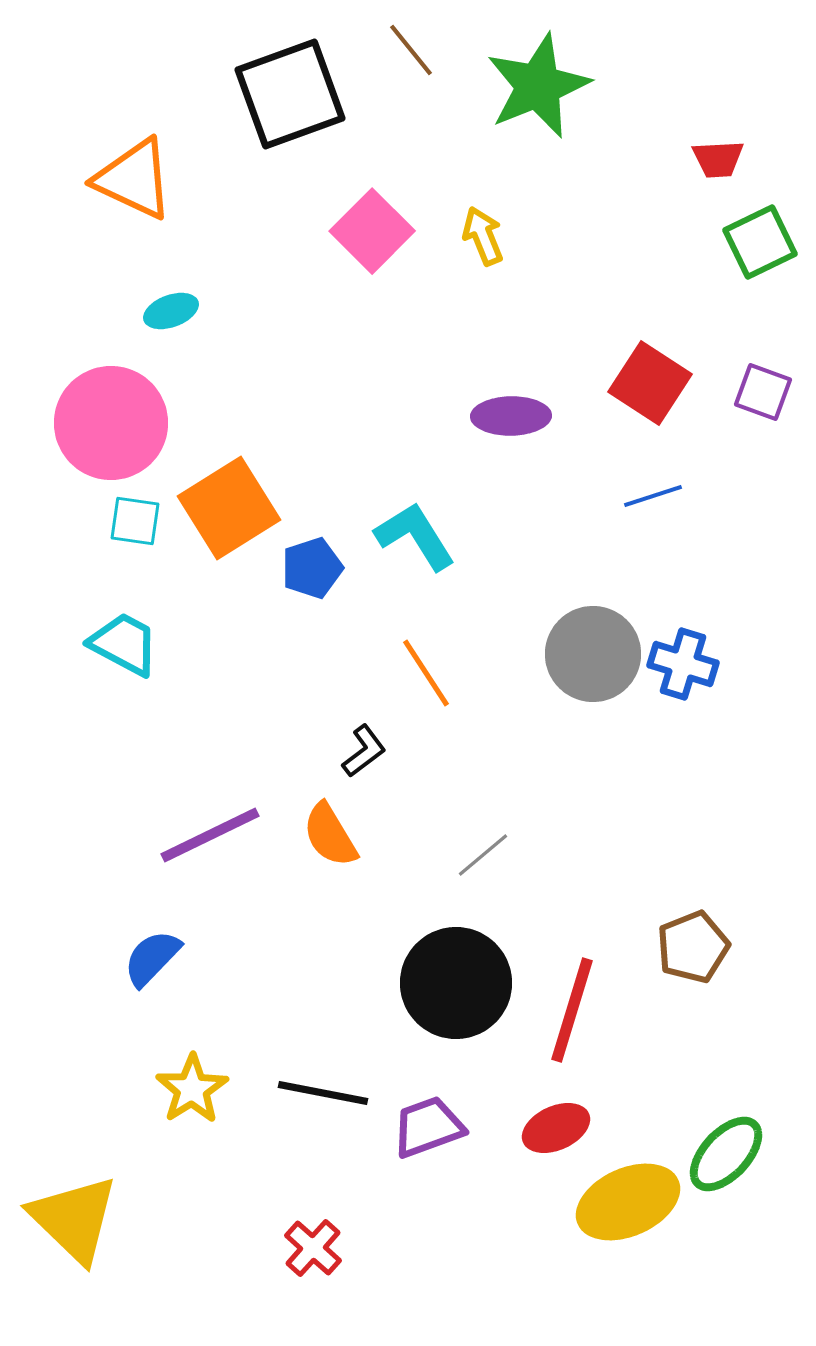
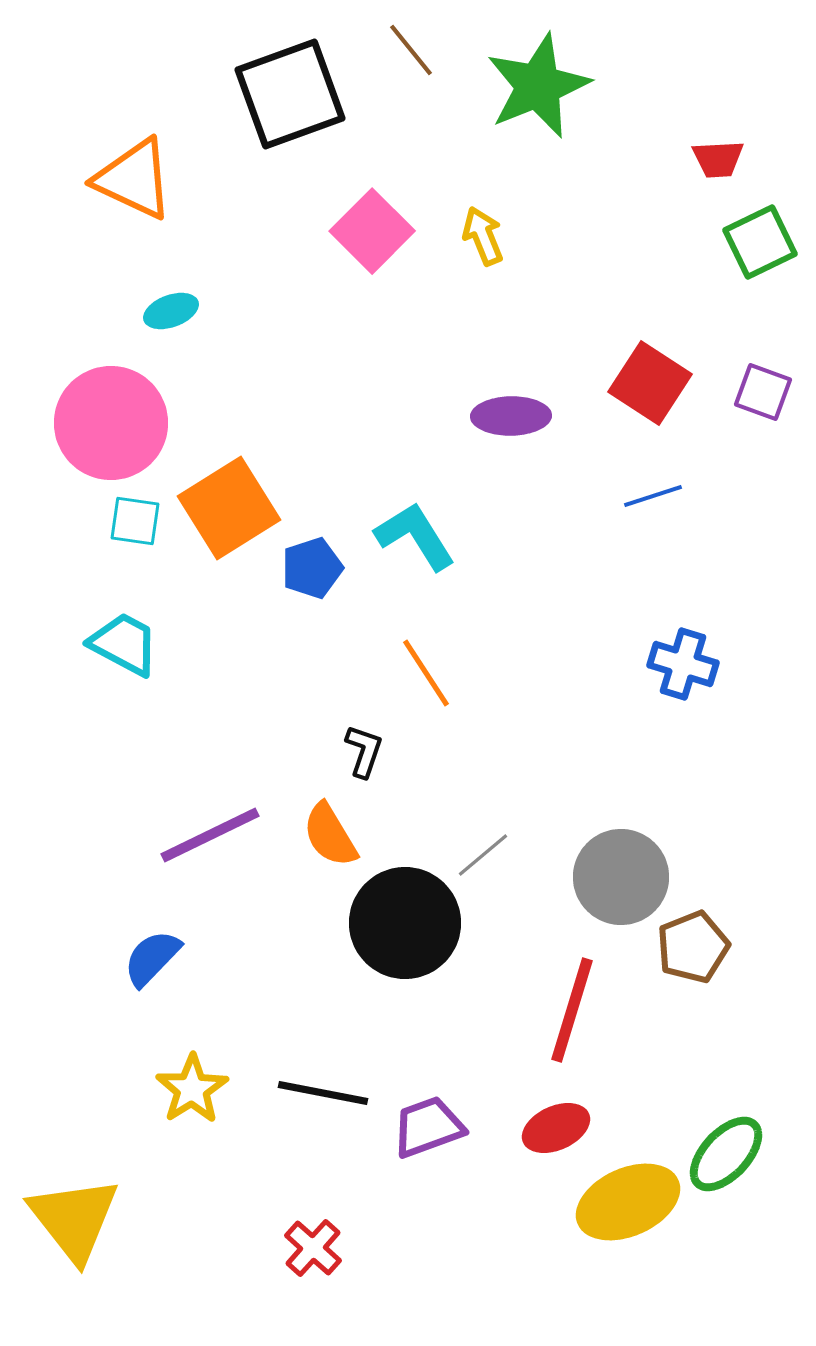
gray circle: moved 28 px right, 223 px down
black L-shape: rotated 34 degrees counterclockwise
black circle: moved 51 px left, 60 px up
yellow triangle: rotated 8 degrees clockwise
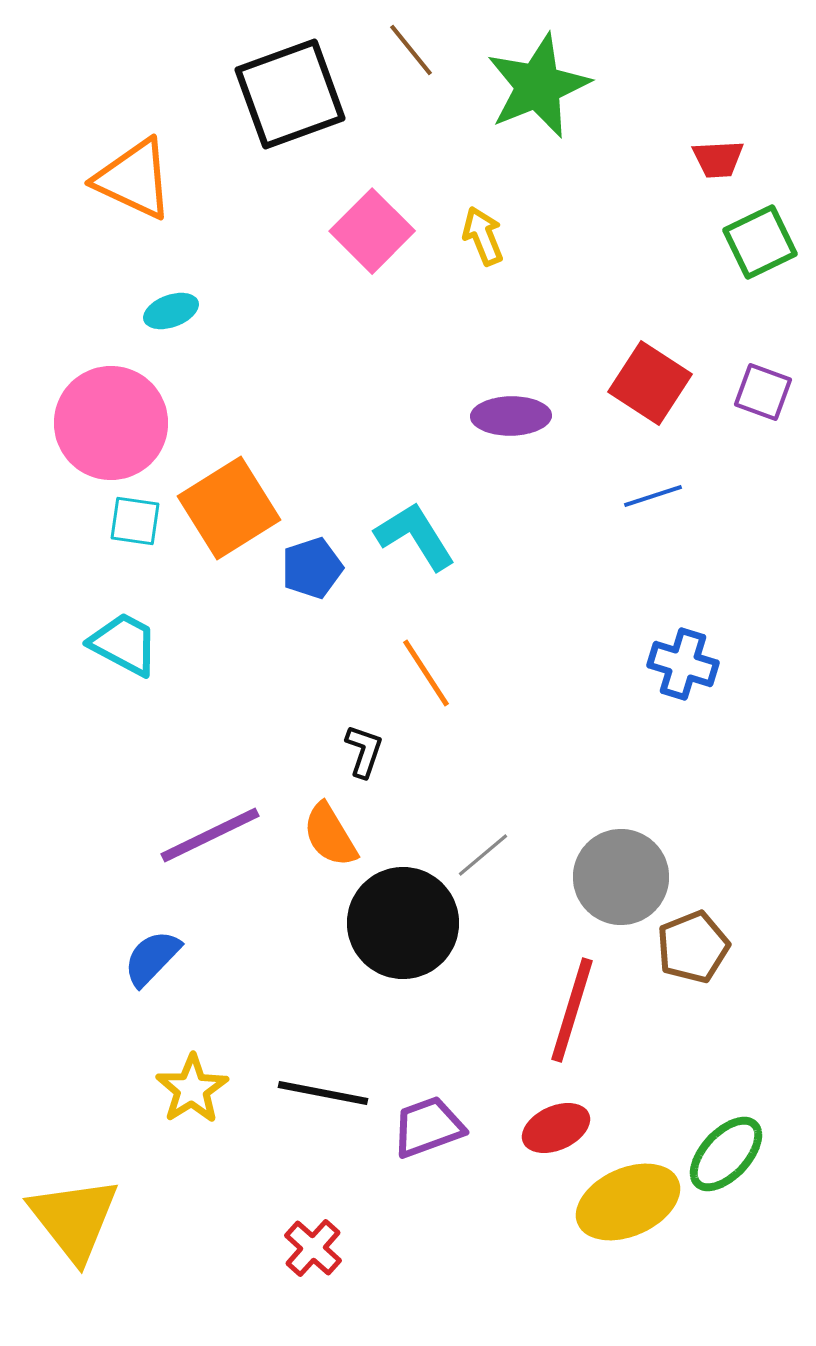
black circle: moved 2 px left
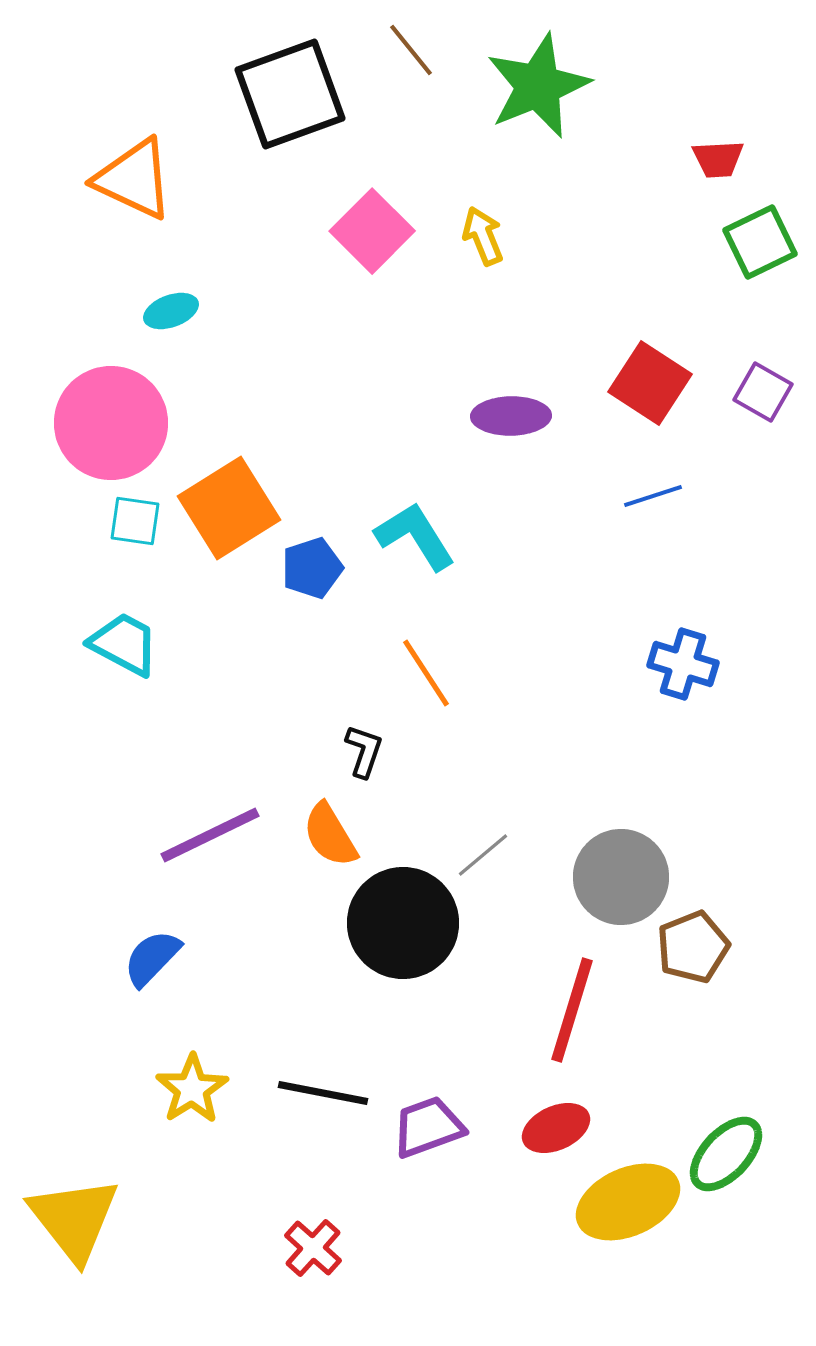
purple square: rotated 10 degrees clockwise
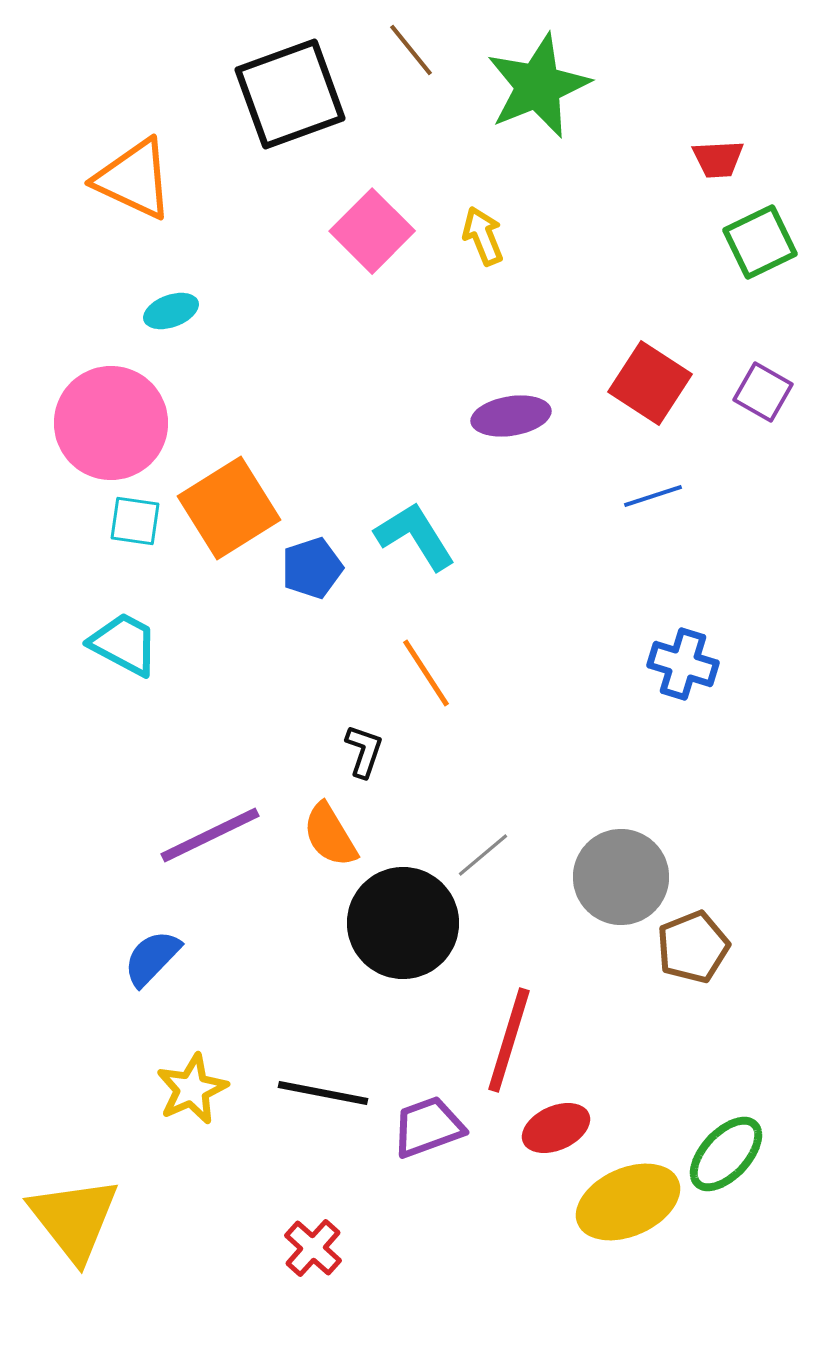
purple ellipse: rotated 8 degrees counterclockwise
red line: moved 63 px left, 30 px down
yellow star: rotated 8 degrees clockwise
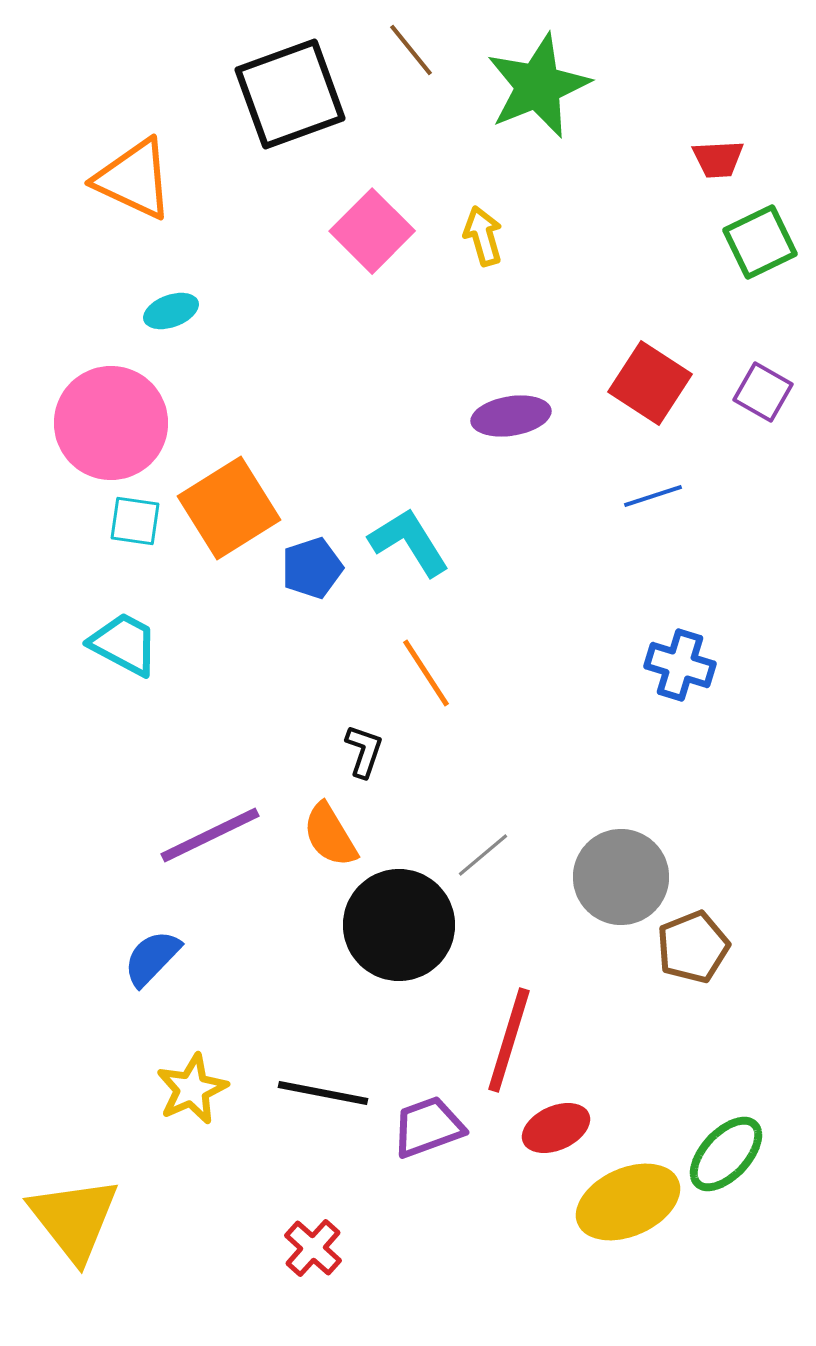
yellow arrow: rotated 6 degrees clockwise
cyan L-shape: moved 6 px left, 6 px down
blue cross: moved 3 px left, 1 px down
black circle: moved 4 px left, 2 px down
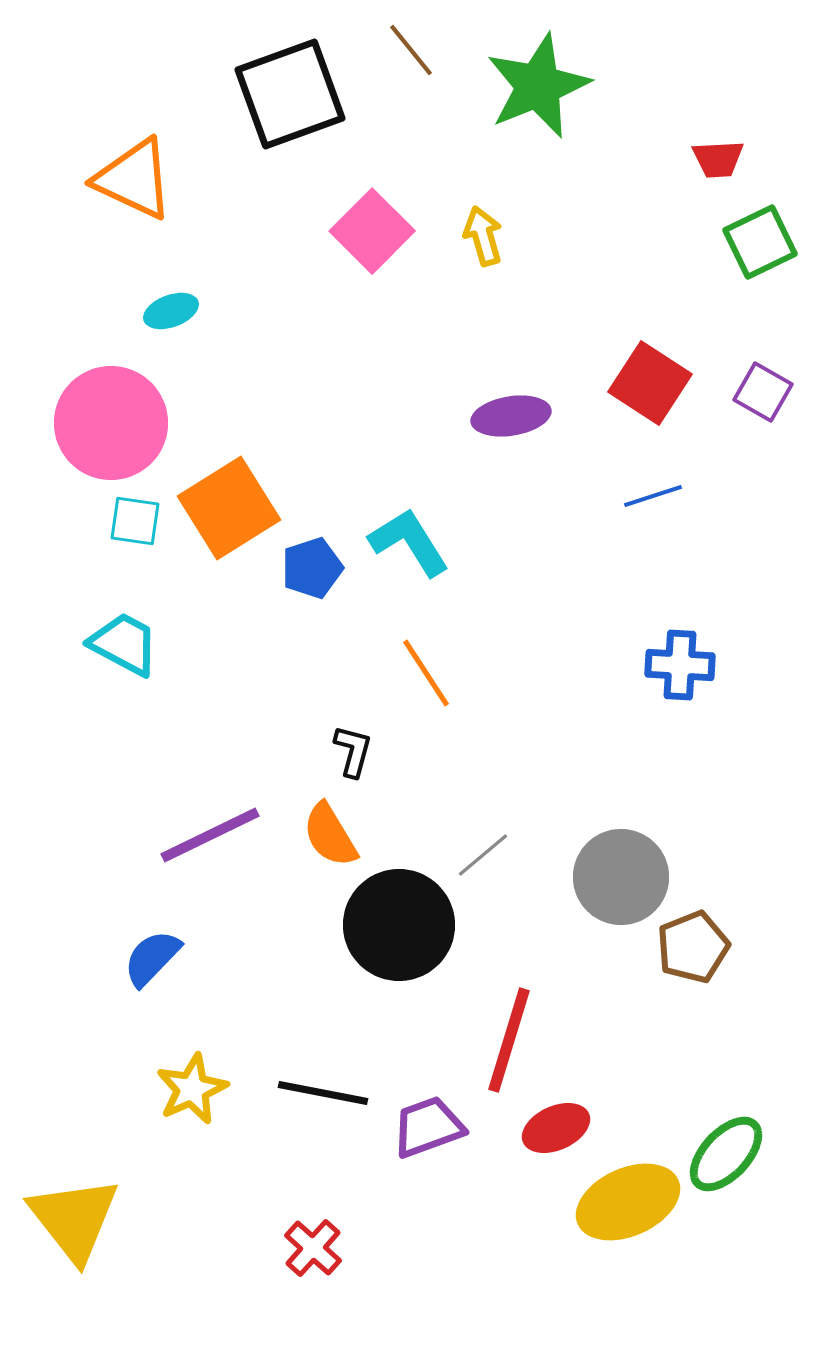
blue cross: rotated 14 degrees counterclockwise
black L-shape: moved 11 px left; rotated 4 degrees counterclockwise
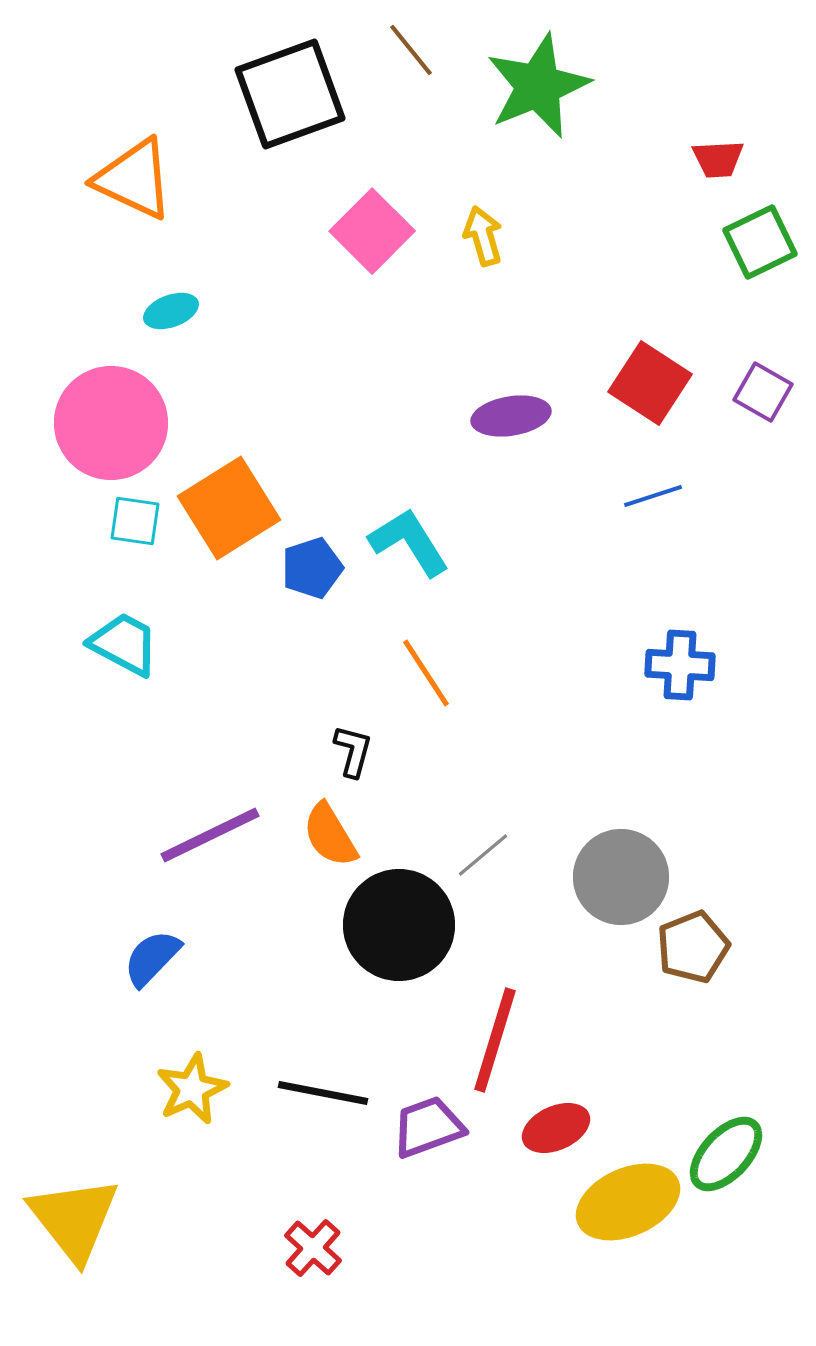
red line: moved 14 px left
